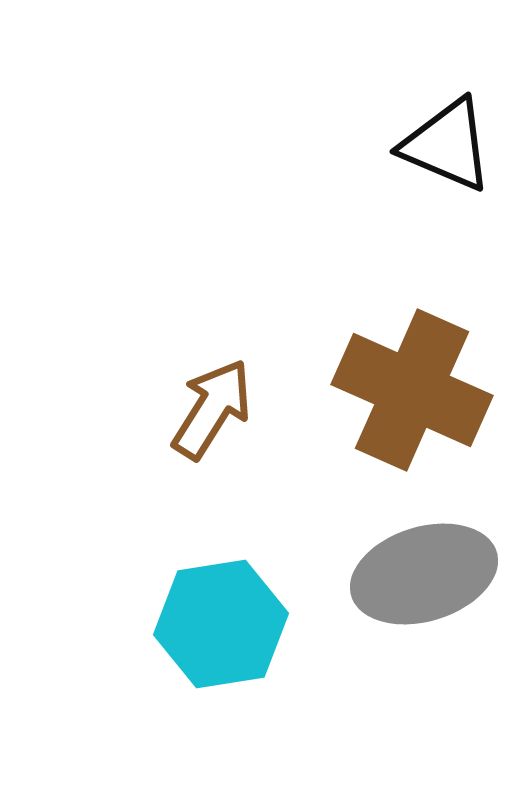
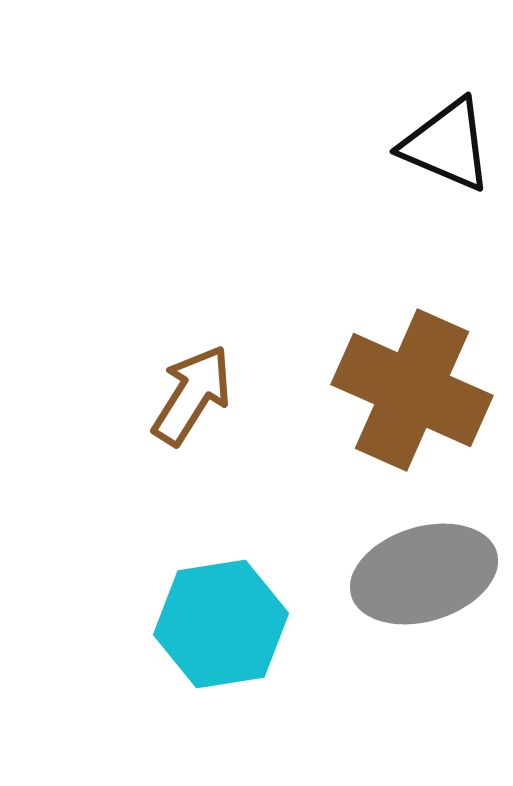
brown arrow: moved 20 px left, 14 px up
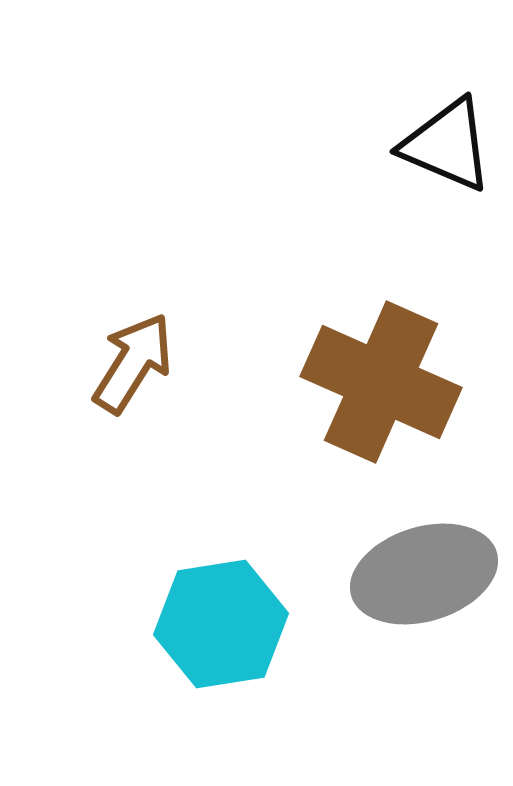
brown cross: moved 31 px left, 8 px up
brown arrow: moved 59 px left, 32 px up
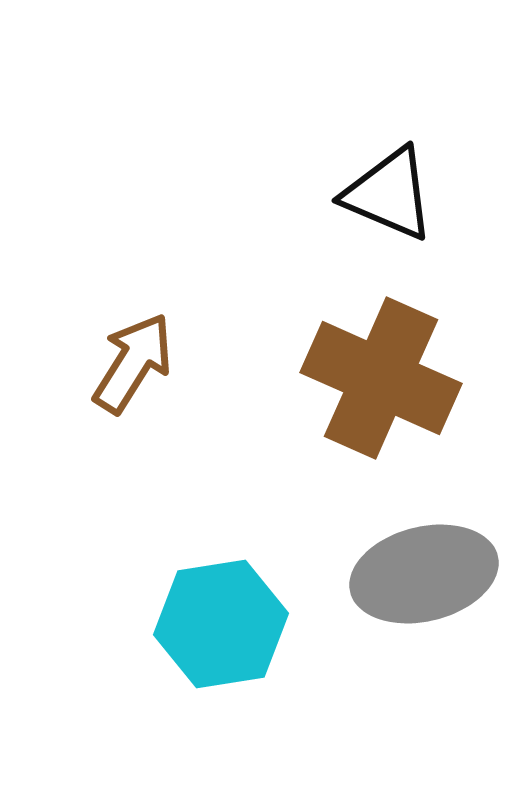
black triangle: moved 58 px left, 49 px down
brown cross: moved 4 px up
gray ellipse: rotated 3 degrees clockwise
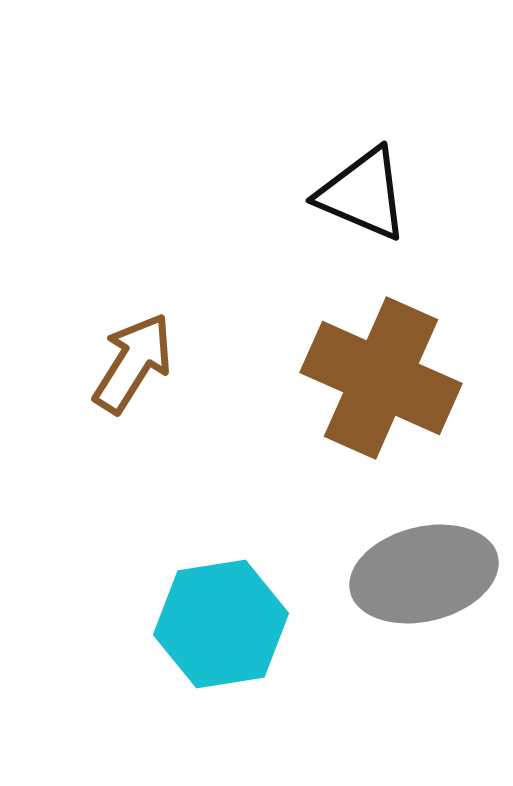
black triangle: moved 26 px left
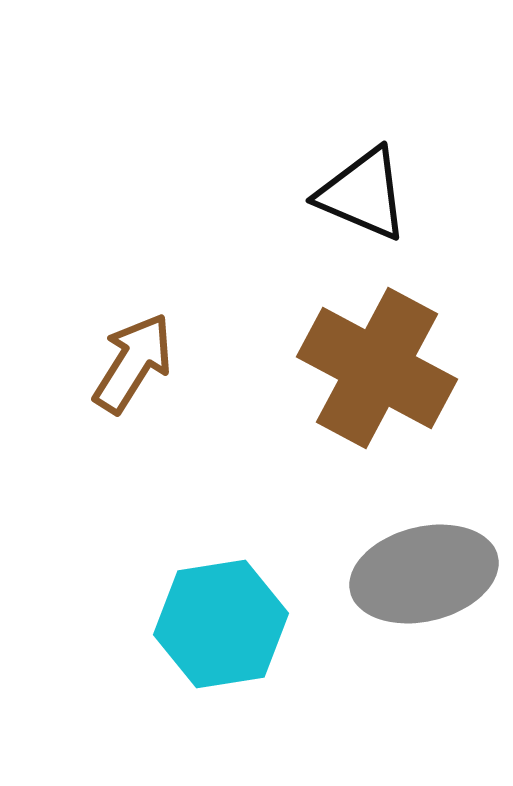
brown cross: moved 4 px left, 10 px up; rotated 4 degrees clockwise
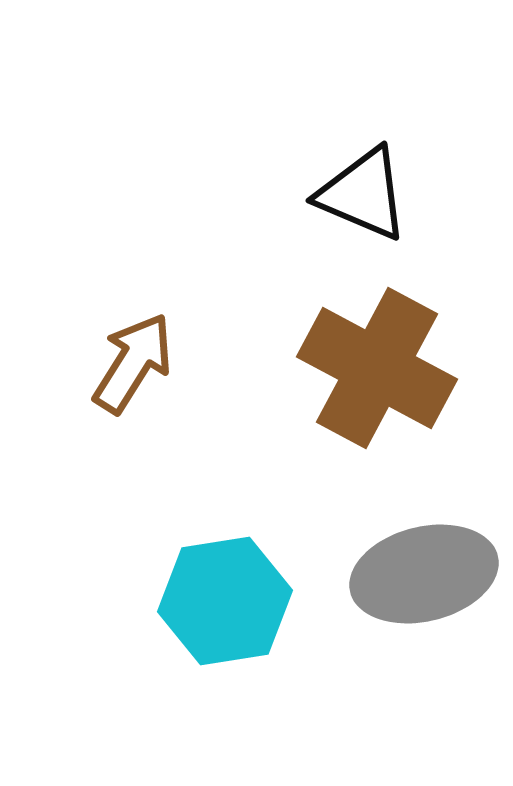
cyan hexagon: moved 4 px right, 23 px up
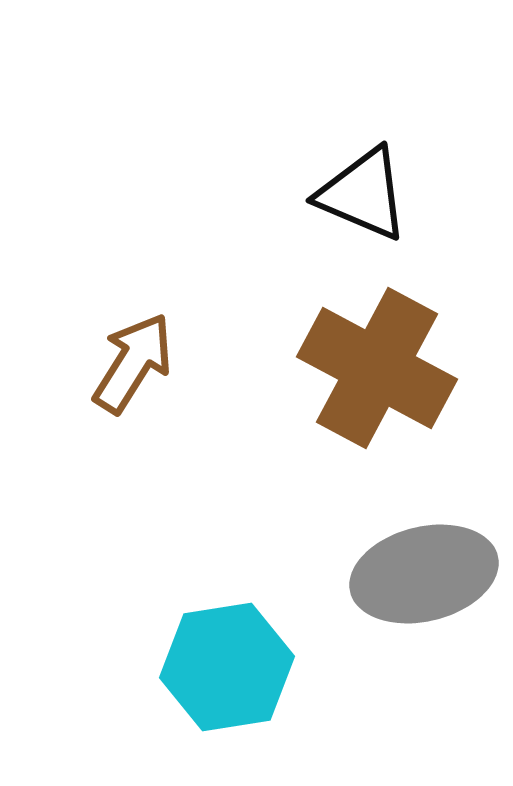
cyan hexagon: moved 2 px right, 66 px down
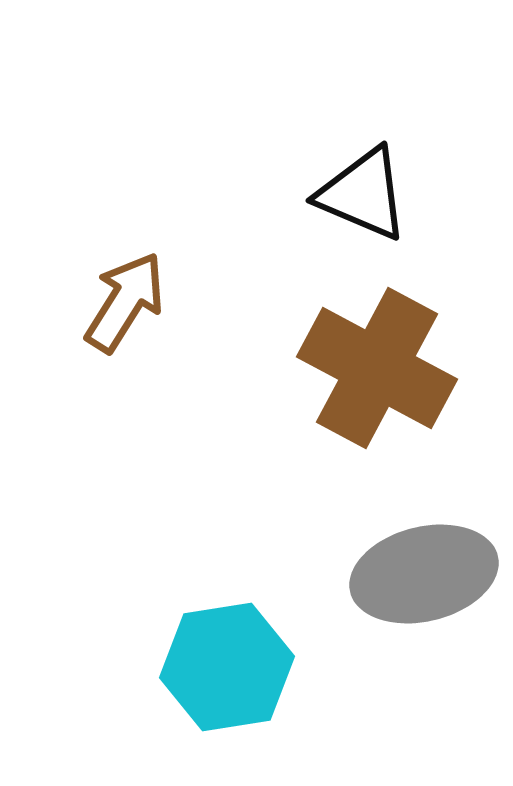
brown arrow: moved 8 px left, 61 px up
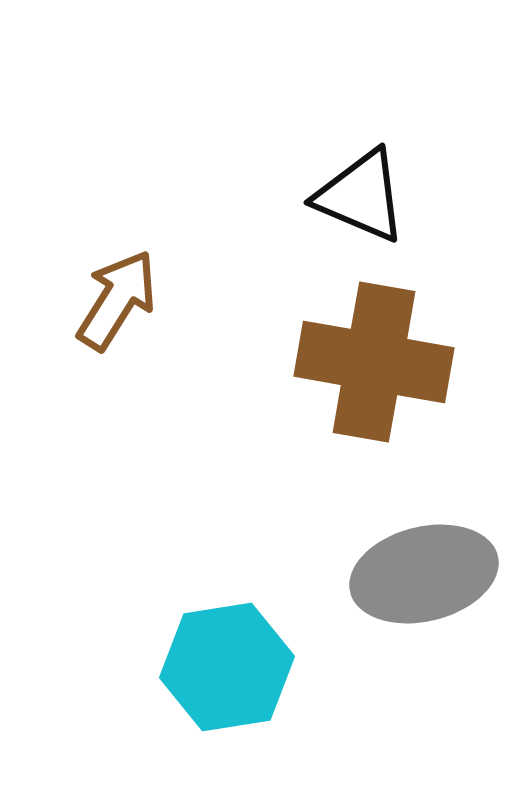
black triangle: moved 2 px left, 2 px down
brown arrow: moved 8 px left, 2 px up
brown cross: moved 3 px left, 6 px up; rotated 18 degrees counterclockwise
